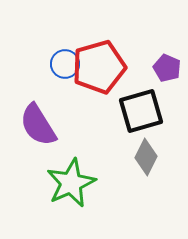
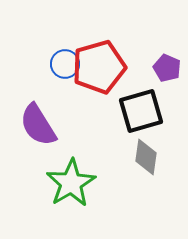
gray diamond: rotated 18 degrees counterclockwise
green star: rotated 6 degrees counterclockwise
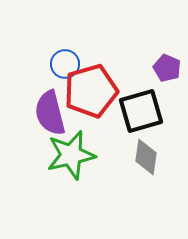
red pentagon: moved 8 px left, 24 px down
purple semicircle: moved 12 px right, 12 px up; rotated 18 degrees clockwise
green star: moved 28 px up; rotated 18 degrees clockwise
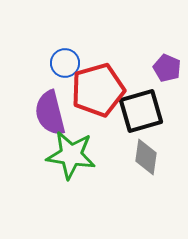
blue circle: moved 1 px up
red pentagon: moved 7 px right, 1 px up
green star: rotated 21 degrees clockwise
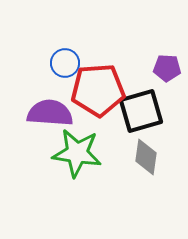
purple pentagon: rotated 20 degrees counterclockwise
red pentagon: rotated 12 degrees clockwise
purple semicircle: rotated 108 degrees clockwise
green star: moved 6 px right, 2 px up
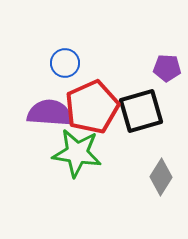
red pentagon: moved 6 px left, 17 px down; rotated 20 degrees counterclockwise
gray diamond: moved 15 px right, 20 px down; rotated 24 degrees clockwise
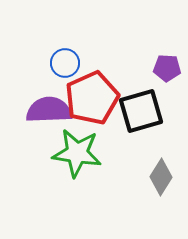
red pentagon: moved 9 px up
purple semicircle: moved 1 px left, 3 px up; rotated 6 degrees counterclockwise
